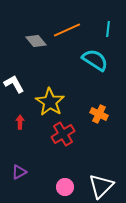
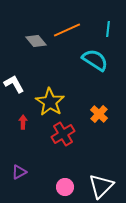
orange cross: rotated 18 degrees clockwise
red arrow: moved 3 px right
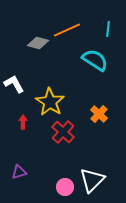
gray diamond: moved 2 px right, 2 px down; rotated 35 degrees counterclockwise
red cross: moved 2 px up; rotated 15 degrees counterclockwise
purple triangle: rotated 14 degrees clockwise
white triangle: moved 9 px left, 6 px up
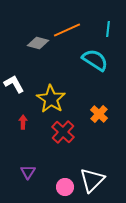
yellow star: moved 1 px right, 3 px up
purple triangle: moved 9 px right; rotated 42 degrees counterclockwise
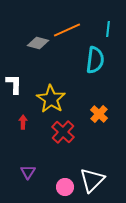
cyan semicircle: rotated 64 degrees clockwise
white L-shape: rotated 30 degrees clockwise
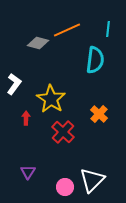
white L-shape: rotated 35 degrees clockwise
red arrow: moved 3 px right, 4 px up
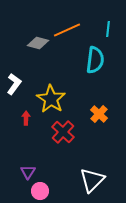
pink circle: moved 25 px left, 4 px down
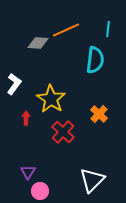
orange line: moved 1 px left
gray diamond: rotated 10 degrees counterclockwise
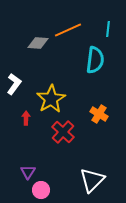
orange line: moved 2 px right
yellow star: rotated 8 degrees clockwise
orange cross: rotated 12 degrees counterclockwise
pink circle: moved 1 px right, 1 px up
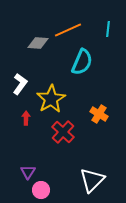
cyan semicircle: moved 13 px left, 2 px down; rotated 16 degrees clockwise
white L-shape: moved 6 px right
